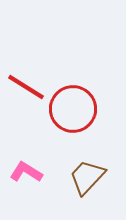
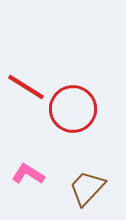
pink L-shape: moved 2 px right, 2 px down
brown trapezoid: moved 11 px down
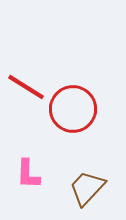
pink L-shape: rotated 120 degrees counterclockwise
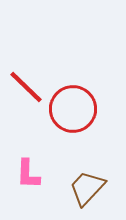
red line: rotated 12 degrees clockwise
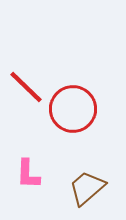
brown trapezoid: rotated 6 degrees clockwise
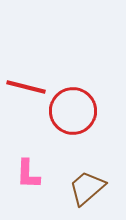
red line: rotated 30 degrees counterclockwise
red circle: moved 2 px down
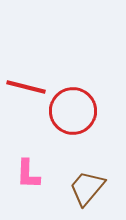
brown trapezoid: rotated 9 degrees counterclockwise
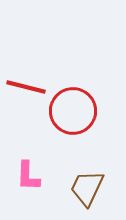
pink L-shape: moved 2 px down
brown trapezoid: rotated 15 degrees counterclockwise
